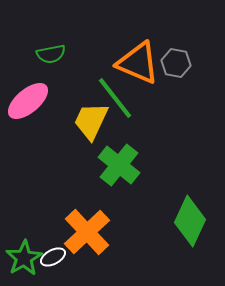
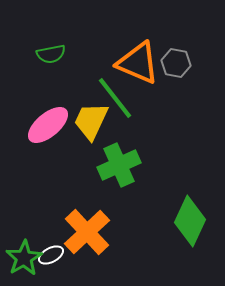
pink ellipse: moved 20 px right, 24 px down
green cross: rotated 27 degrees clockwise
white ellipse: moved 2 px left, 2 px up
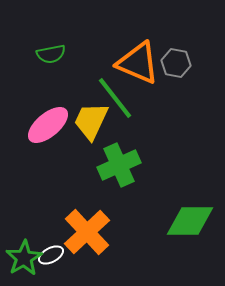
green diamond: rotated 66 degrees clockwise
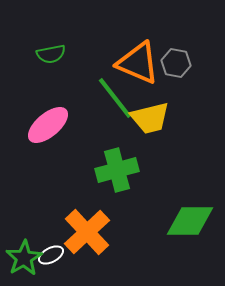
yellow trapezoid: moved 59 px right, 3 px up; rotated 129 degrees counterclockwise
green cross: moved 2 px left, 5 px down; rotated 9 degrees clockwise
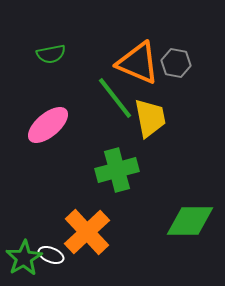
yellow trapezoid: rotated 87 degrees counterclockwise
white ellipse: rotated 50 degrees clockwise
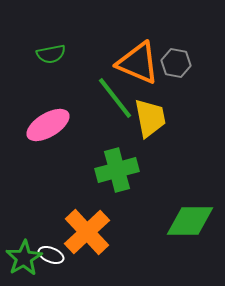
pink ellipse: rotated 9 degrees clockwise
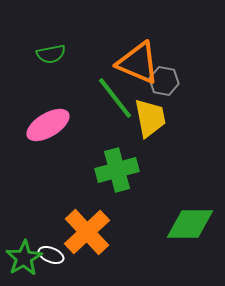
gray hexagon: moved 12 px left, 18 px down
green diamond: moved 3 px down
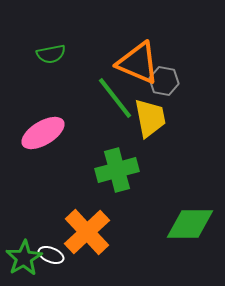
pink ellipse: moved 5 px left, 8 px down
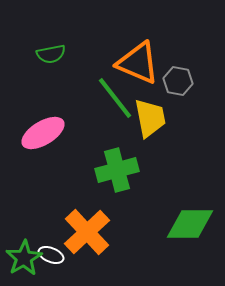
gray hexagon: moved 14 px right
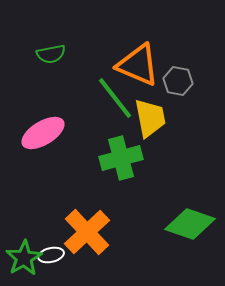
orange triangle: moved 2 px down
green cross: moved 4 px right, 12 px up
green diamond: rotated 18 degrees clockwise
white ellipse: rotated 35 degrees counterclockwise
